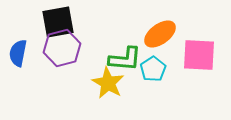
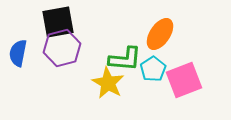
orange ellipse: rotated 20 degrees counterclockwise
pink square: moved 15 px left, 25 px down; rotated 24 degrees counterclockwise
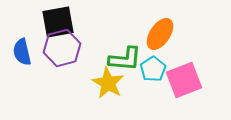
blue semicircle: moved 4 px right, 1 px up; rotated 24 degrees counterclockwise
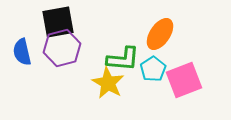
green L-shape: moved 2 px left
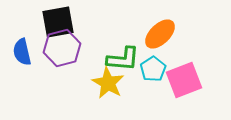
orange ellipse: rotated 12 degrees clockwise
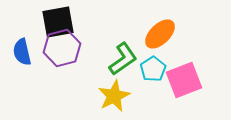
green L-shape: rotated 40 degrees counterclockwise
yellow star: moved 6 px right, 13 px down; rotated 16 degrees clockwise
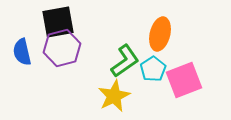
orange ellipse: rotated 32 degrees counterclockwise
green L-shape: moved 2 px right, 2 px down
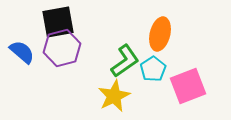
blue semicircle: rotated 144 degrees clockwise
pink square: moved 4 px right, 6 px down
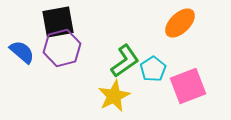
orange ellipse: moved 20 px right, 11 px up; rotated 32 degrees clockwise
